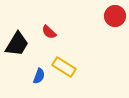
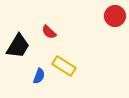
black trapezoid: moved 1 px right, 2 px down
yellow rectangle: moved 1 px up
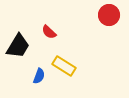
red circle: moved 6 px left, 1 px up
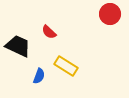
red circle: moved 1 px right, 1 px up
black trapezoid: rotated 96 degrees counterclockwise
yellow rectangle: moved 2 px right
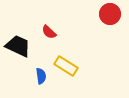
blue semicircle: moved 2 px right; rotated 28 degrees counterclockwise
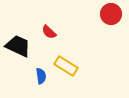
red circle: moved 1 px right
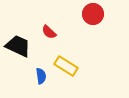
red circle: moved 18 px left
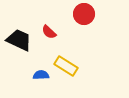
red circle: moved 9 px left
black trapezoid: moved 1 px right, 6 px up
blue semicircle: moved 1 px up; rotated 84 degrees counterclockwise
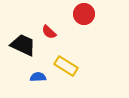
black trapezoid: moved 4 px right, 5 px down
blue semicircle: moved 3 px left, 2 px down
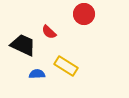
blue semicircle: moved 1 px left, 3 px up
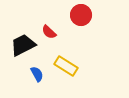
red circle: moved 3 px left, 1 px down
black trapezoid: rotated 52 degrees counterclockwise
blue semicircle: rotated 63 degrees clockwise
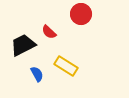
red circle: moved 1 px up
